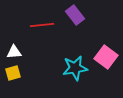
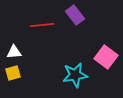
cyan star: moved 7 px down
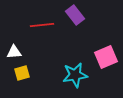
pink square: rotated 30 degrees clockwise
yellow square: moved 9 px right
